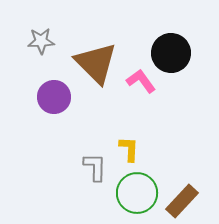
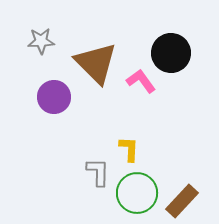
gray L-shape: moved 3 px right, 5 px down
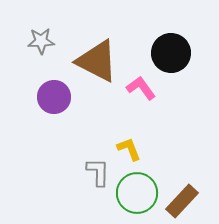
brown triangle: moved 1 px right, 2 px up; rotated 18 degrees counterclockwise
pink L-shape: moved 7 px down
yellow L-shape: rotated 24 degrees counterclockwise
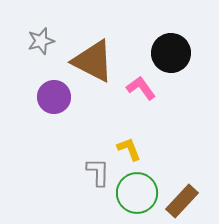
gray star: rotated 12 degrees counterclockwise
brown triangle: moved 4 px left
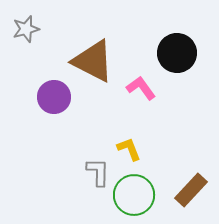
gray star: moved 15 px left, 12 px up
black circle: moved 6 px right
green circle: moved 3 px left, 2 px down
brown rectangle: moved 9 px right, 11 px up
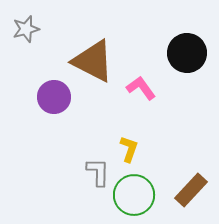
black circle: moved 10 px right
yellow L-shape: rotated 40 degrees clockwise
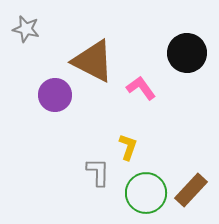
gray star: rotated 28 degrees clockwise
purple circle: moved 1 px right, 2 px up
yellow L-shape: moved 1 px left, 2 px up
green circle: moved 12 px right, 2 px up
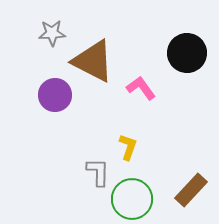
gray star: moved 26 px right, 4 px down; rotated 16 degrees counterclockwise
green circle: moved 14 px left, 6 px down
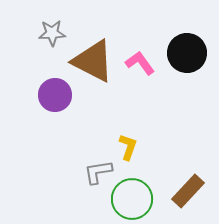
pink L-shape: moved 1 px left, 25 px up
gray L-shape: rotated 100 degrees counterclockwise
brown rectangle: moved 3 px left, 1 px down
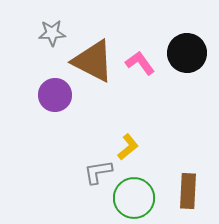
yellow L-shape: rotated 32 degrees clockwise
brown rectangle: rotated 40 degrees counterclockwise
green circle: moved 2 px right, 1 px up
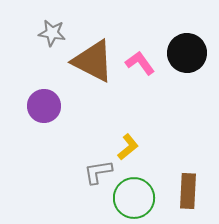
gray star: rotated 12 degrees clockwise
purple circle: moved 11 px left, 11 px down
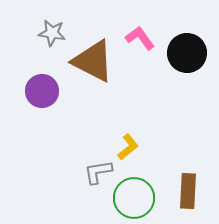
pink L-shape: moved 25 px up
purple circle: moved 2 px left, 15 px up
